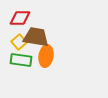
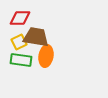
yellow square: rotated 14 degrees clockwise
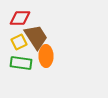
brown trapezoid: rotated 48 degrees clockwise
orange ellipse: rotated 10 degrees counterclockwise
green rectangle: moved 3 px down
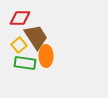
yellow square: moved 3 px down; rotated 14 degrees counterclockwise
green rectangle: moved 4 px right
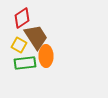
red diamond: moved 2 px right; rotated 35 degrees counterclockwise
yellow square: rotated 21 degrees counterclockwise
green rectangle: rotated 15 degrees counterclockwise
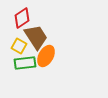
yellow square: moved 1 px down
orange ellipse: rotated 30 degrees clockwise
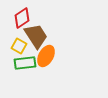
brown trapezoid: moved 1 px up
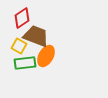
brown trapezoid: rotated 36 degrees counterclockwise
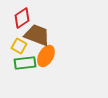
brown trapezoid: moved 1 px right, 1 px up
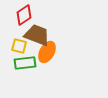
red diamond: moved 2 px right, 3 px up
yellow square: rotated 14 degrees counterclockwise
orange ellipse: moved 1 px right, 4 px up
